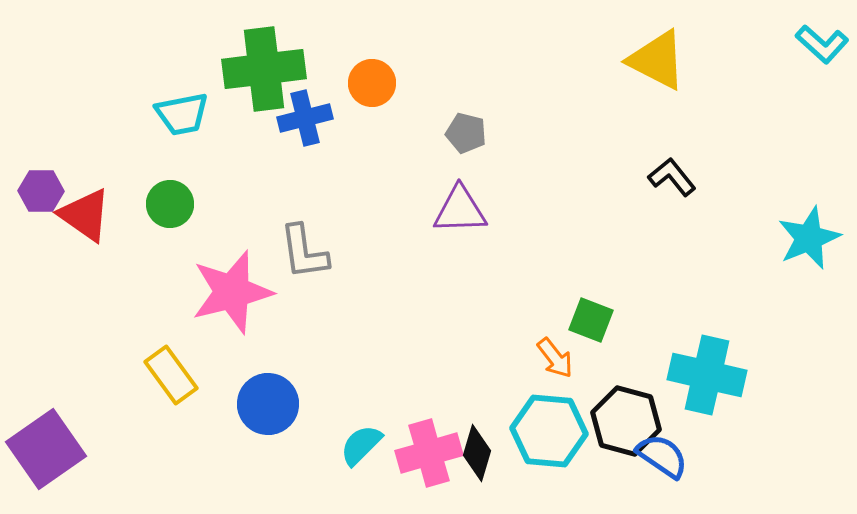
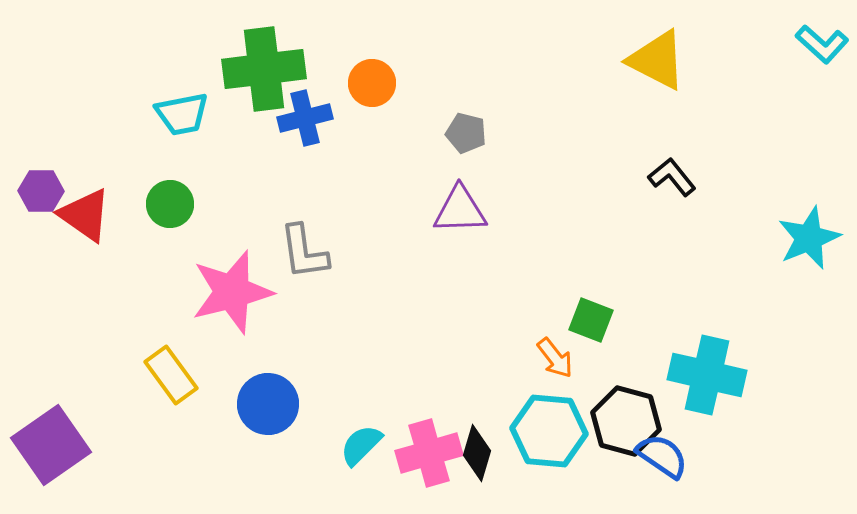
purple square: moved 5 px right, 4 px up
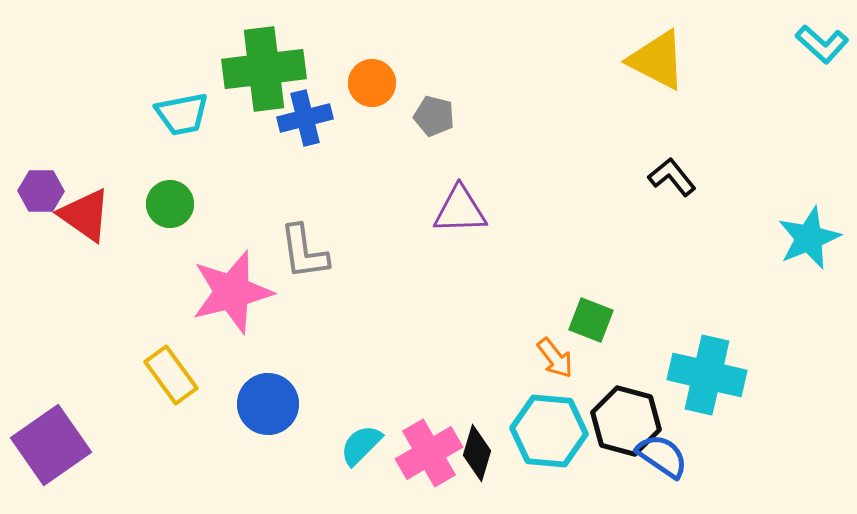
gray pentagon: moved 32 px left, 17 px up
pink cross: rotated 14 degrees counterclockwise
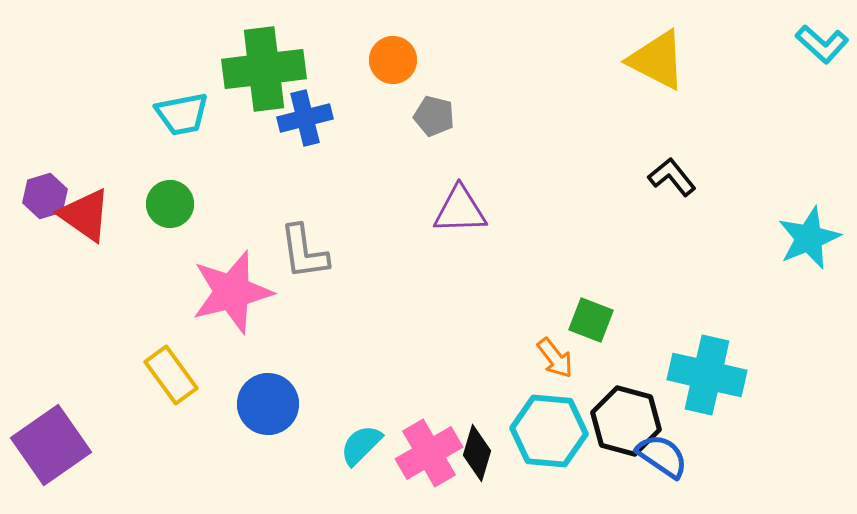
orange circle: moved 21 px right, 23 px up
purple hexagon: moved 4 px right, 5 px down; rotated 18 degrees counterclockwise
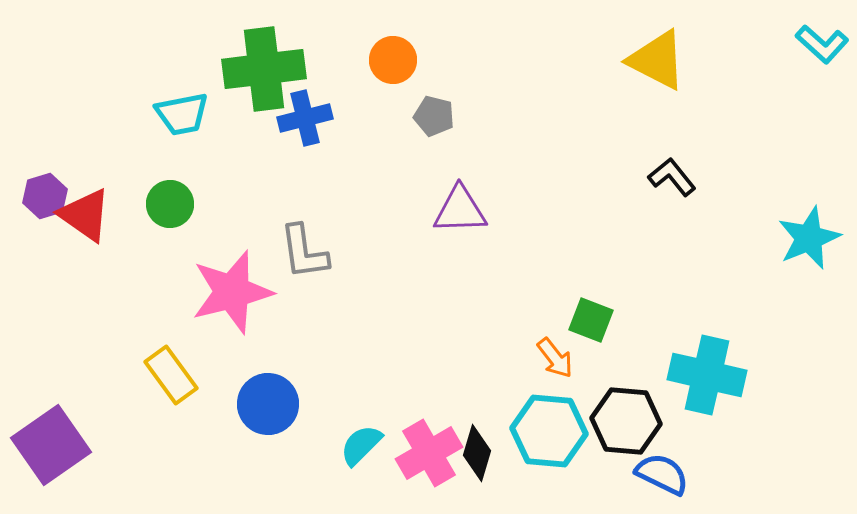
black hexagon: rotated 10 degrees counterclockwise
blue semicircle: moved 18 px down; rotated 8 degrees counterclockwise
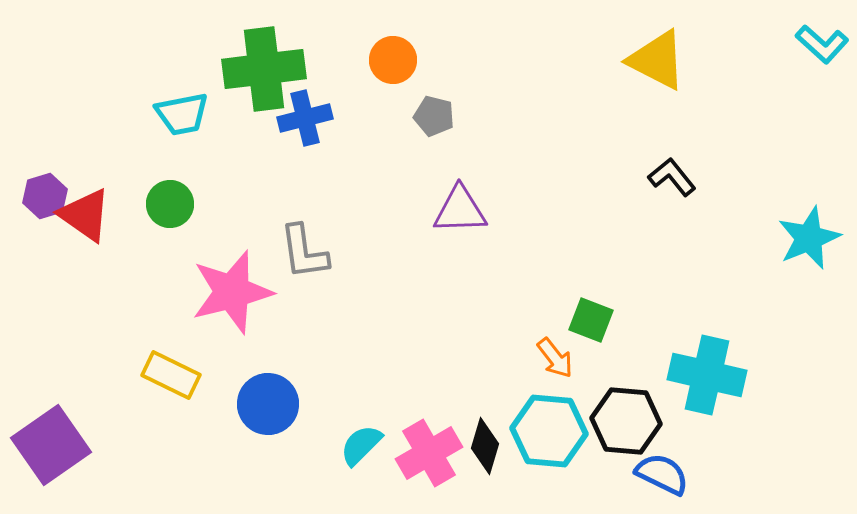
yellow rectangle: rotated 28 degrees counterclockwise
black diamond: moved 8 px right, 7 px up
